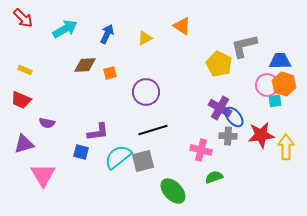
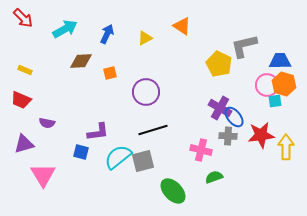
brown diamond: moved 4 px left, 4 px up
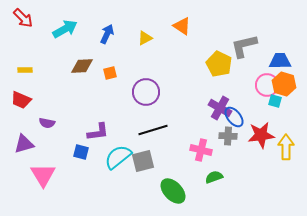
brown diamond: moved 1 px right, 5 px down
yellow rectangle: rotated 24 degrees counterclockwise
cyan square: rotated 24 degrees clockwise
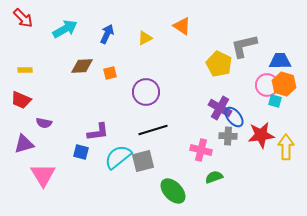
purple semicircle: moved 3 px left
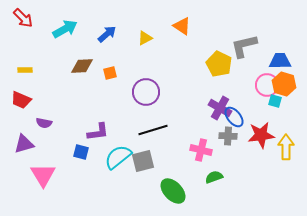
blue arrow: rotated 24 degrees clockwise
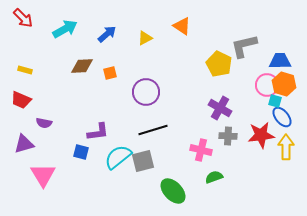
yellow rectangle: rotated 16 degrees clockwise
blue ellipse: moved 48 px right
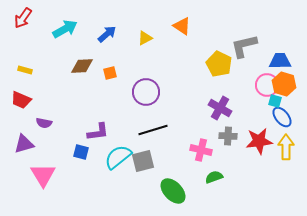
red arrow: rotated 80 degrees clockwise
red star: moved 2 px left, 6 px down
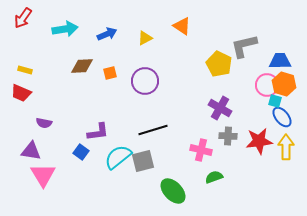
cyan arrow: rotated 20 degrees clockwise
blue arrow: rotated 18 degrees clockwise
purple circle: moved 1 px left, 11 px up
red trapezoid: moved 7 px up
purple triangle: moved 7 px right, 7 px down; rotated 25 degrees clockwise
blue square: rotated 21 degrees clockwise
